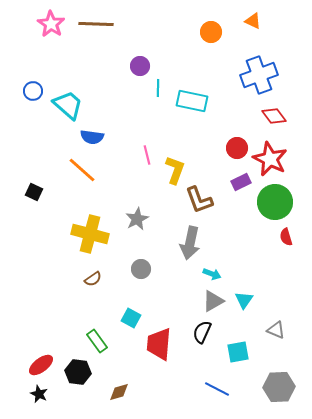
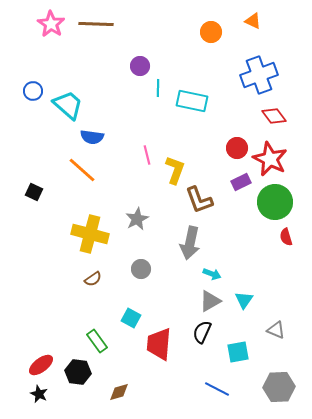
gray triangle at (213, 301): moved 3 px left
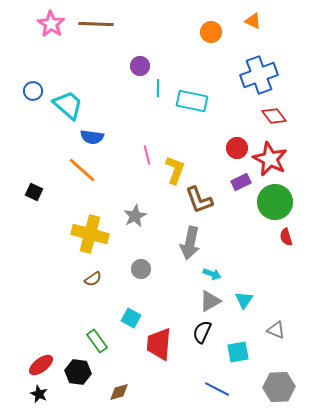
gray star at (137, 219): moved 2 px left, 3 px up
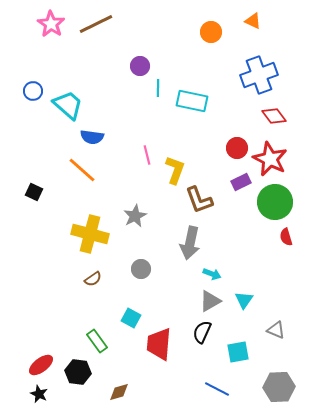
brown line at (96, 24): rotated 28 degrees counterclockwise
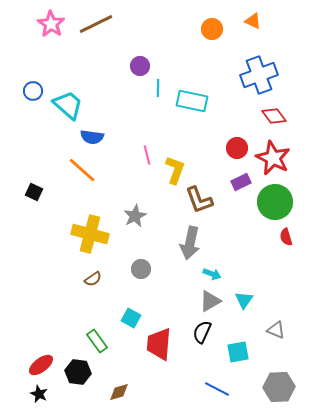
orange circle at (211, 32): moved 1 px right, 3 px up
red star at (270, 159): moved 3 px right, 1 px up
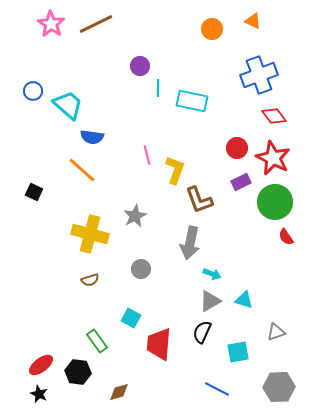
red semicircle at (286, 237): rotated 18 degrees counterclockwise
brown semicircle at (93, 279): moved 3 px left, 1 px down; rotated 18 degrees clockwise
cyan triangle at (244, 300): rotated 48 degrees counterclockwise
gray triangle at (276, 330): moved 2 px down; rotated 42 degrees counterclockwise
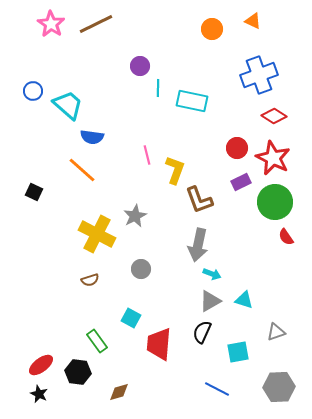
red diamond at (274, 116): rotated 20 degrees counterclockwise
yellow cross at (90, 234): moved 7 px right; rotated 12 degrees clockwise
gray arrow at (190, 243): moved 8 px right, 2 px down
